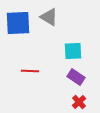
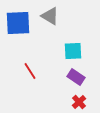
gray triangle: moved 1 px right, 1 px up
red line: rotated 54 degrees clockwise
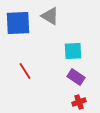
red line: moved 5 px left
red cross: rotated 24 degrees clockwise
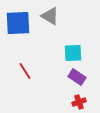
cyan square: moved 2 px down
purple rectangle: moved 1 px right
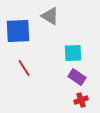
blue square: moved 8 px down
red line: moved 1 px left, 3 px up
red cross: moved 2 px right, 2 px up
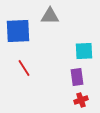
gray triangle: rotated 30 degrees counterclockwise
cyan square: moved 11 px right, 2 px up
purple rectangle: rotated 48 degrees clockwise
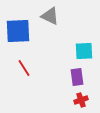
gray triangle: rotated 24 degrees clockwise
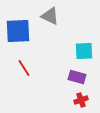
purple rectangle: rotated 66 degrees counterclockwise
